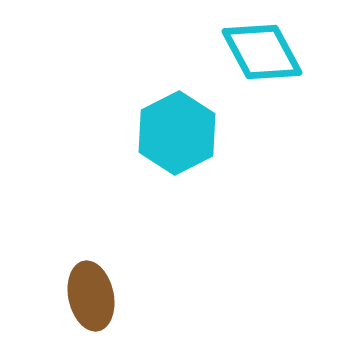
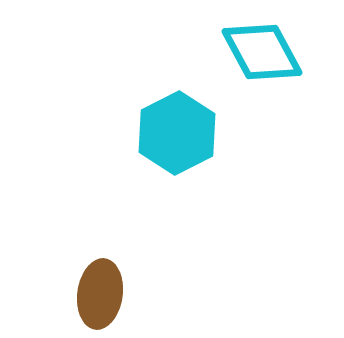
brown ellipse: moved 9 px right, 2 px up; rotated 20 degrees clockwise
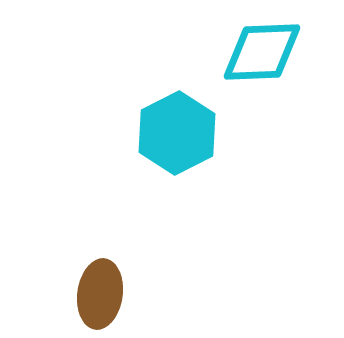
cyan diamond: rotated 64 degrees counterclockwise
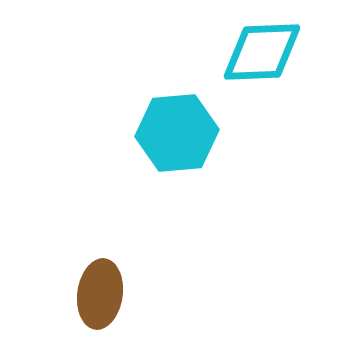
cyan hexagon: rotated 22 degrees clockwise
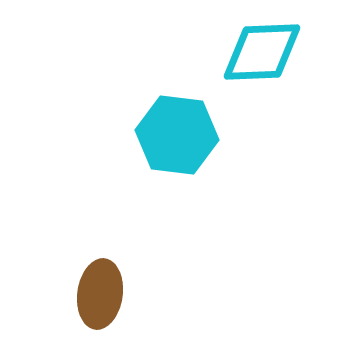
cyan hexagon: moved 2 px down; rotated 12 degrees clockwise
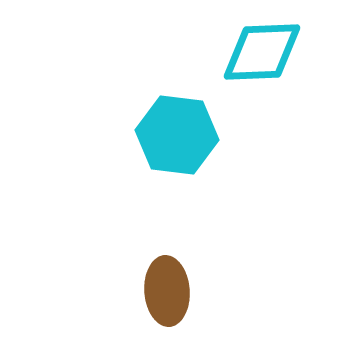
brown ellipse: moved 67 px right, 3 px up; rotated 12 degrees counterclockwise
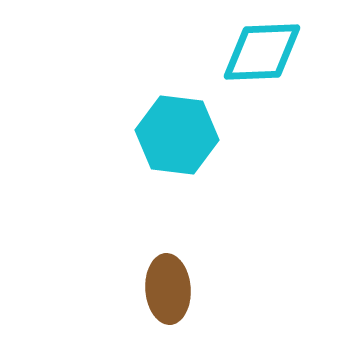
brown ellipse: moved 1 px right, 2 px up
